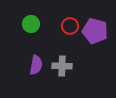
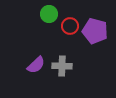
green circle: moved 18 px right, 10 px up
purple semicircle: rotated 36 degrees clockwise
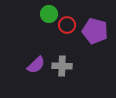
red circle: moved 3 px left, 1 px up
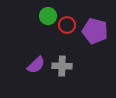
green circle: moved 1 px left, 2 px down
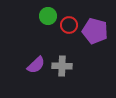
red circle: moved 2 px right
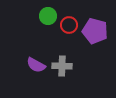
purple semicircle: rotated 72 degrees clockwise
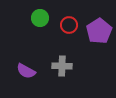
green circle: moved 8 px left, 2 px down
purple pentagon: moved 4 px right; rotated 25 degrees clockwise
purple semicircle: moved 10 px left, 6 px down
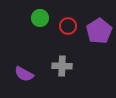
red circle: moved 1 px left, 1 px down
purple semicircle: moved 2 px left, 3 px down
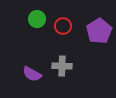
green circle: moved 3 px left, 1 px down
red circle: moved 5 px left
purple semicircle: moved 8 px right
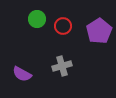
gray cross: rotated 18 degrees counterclockwise
purple semicircle: moved 10 px left
